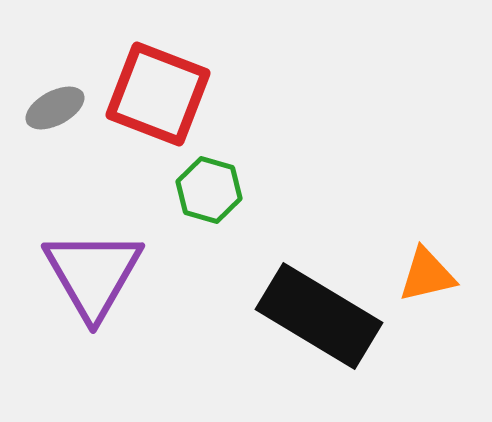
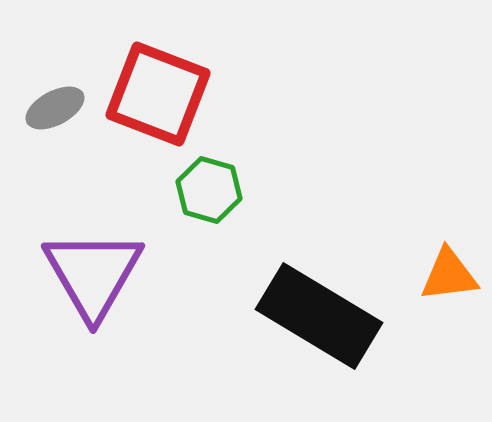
orange triangle: moved 22 px right; rotated 6 degrees clockwise
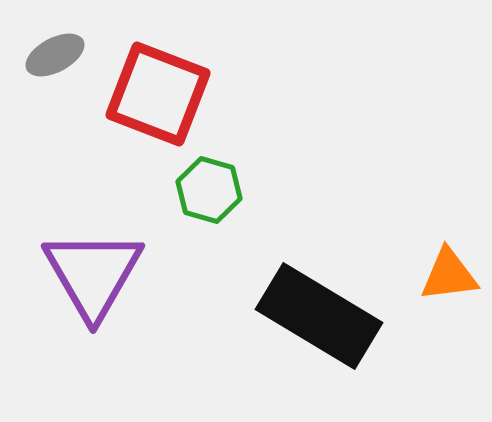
gray ellipse: moved 53 px up
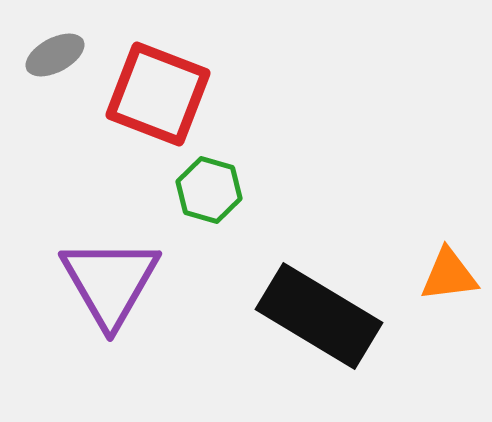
purple triangle: moved 17 px right, 8 px down
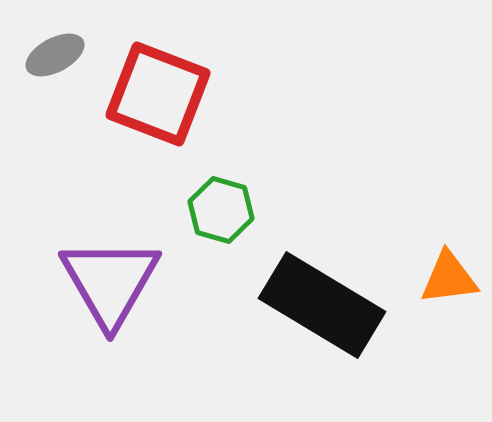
green hexagon: moved 12 px right, 20 px down
orange triangle: moved 3 px down
black rectangle: moved 3 px right, 11 px up
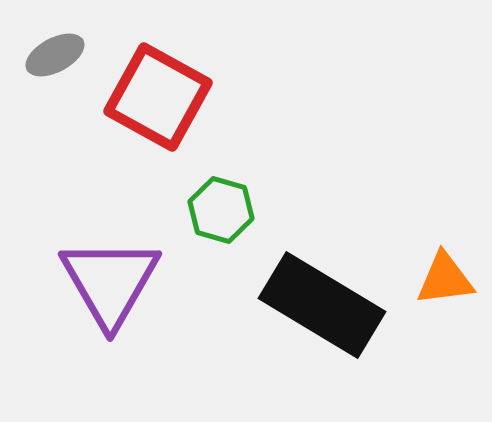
red square: moved 3 px down; rotated 8 degrees clockwise
orange triangle: moved 4 px left, 1 px down
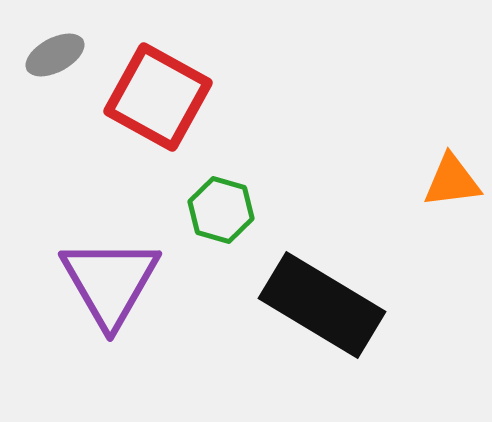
orange triangle: moved 7 px right, 98 px up
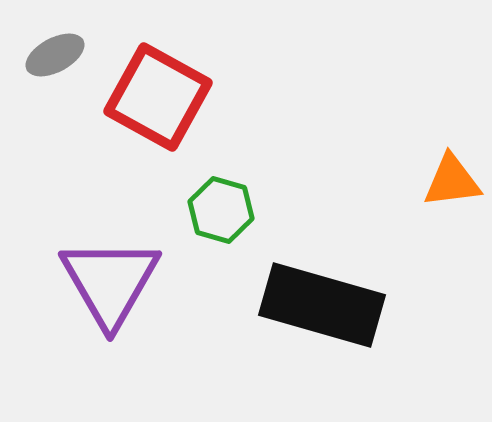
black rectangle: rotated 15 degrees counterclockwise
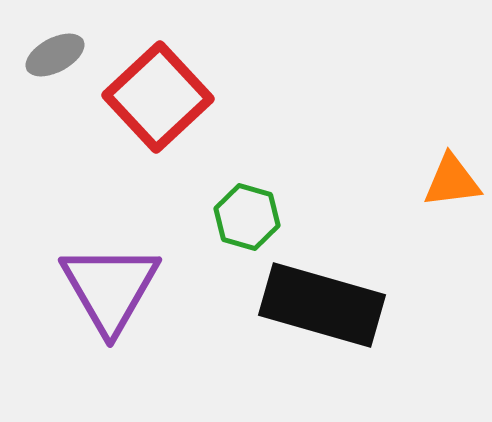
red square: rotated 18 degrees clockwise
green hexagon: moved 26 px right, 7 px down
purple triangle: moved 6 px down
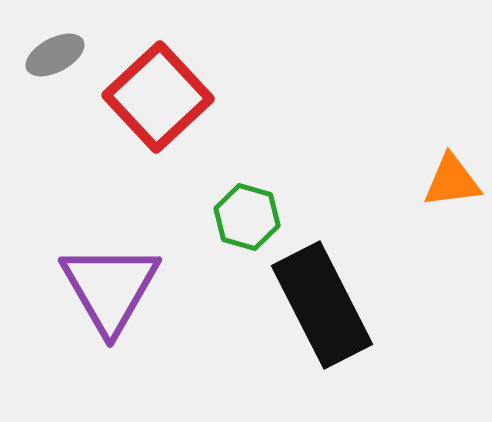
black rectangle: rotated 47 degrees clockwise
